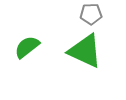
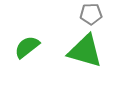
green triangle: rotated 9 degrees counterclockwise
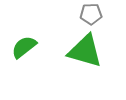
green semicircle: moved 3 px left
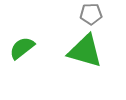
green semicircle: moved 2 px left, 1 px down
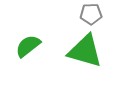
green semicircle: moved 6 px right, 2 px up
